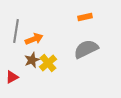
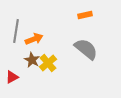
orange rectangle: moved 2 px up
gray semicircle: rotated 65 degrees clockwise
brown star: rotated 21 degrees counterclockwise
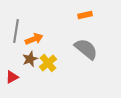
brown star: moved 2 px left, 1 px up; rotated 21 degrees clockwise
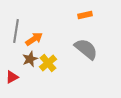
orange arrow: rotated 12 degrees counterclockwise
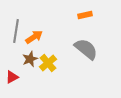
orange arrow: moved 2 px up
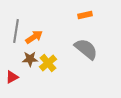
brown star: rotated 21 degrees clockwise
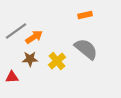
gray line: rotated 45 degrees clockwise
yellow cross: moved 9 px right, 2 px up
red triangle: rotated 24 degrees clockwise
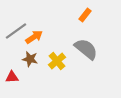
orange rectangle: rotated 40 degrees counterclockwise
brown star: rotated 14 degrees clockwise
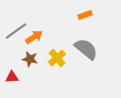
orange rectangle: rotated 32 degrees clockwise
yellow cross: moved 3 px up
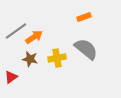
orange rectangle: moved 1 px left, 2 px down
yellow cross: rotated 30 degrees clockwise
red triangle: moved 1 px left; rotated 32 degrees counterclockwise
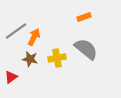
orange arrow: rotated 30 degrees counterclockwise
